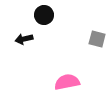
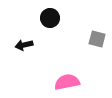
black circle: moved 6 px right, 3 px down
black arrow: moved 6 px down
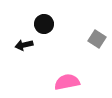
black circle: moved 6 px left, 6 px down
gray square: rotated 18 degrees clockwise
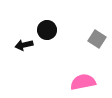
black circle: moved 3 px right, 6 px down
pink semicircle: moved 16 px right
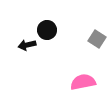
black arrow: moved 3 px right
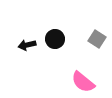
black circle: moved 8 px right, 9 px down
pink semicircle: rotated 130 degrees counterclockwise
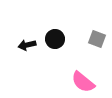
gray square: rotated 12 degrees counterclockwise
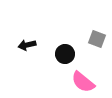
black circle: moved 10 px right, 15 px down
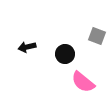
gray square: moved 3 px up
black arrow: moved 2 px down
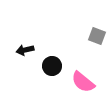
black arrow: moved 2 px left, 3 px down
black circle: moved 13 px left, 12 px down
